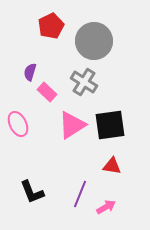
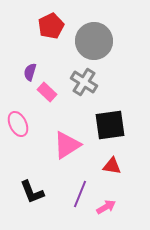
pink triangle: moved 5 px left, 20 px down
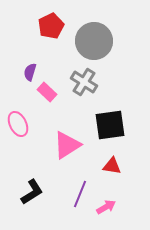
black L-shape: rotated 100 degrees counterclockwise
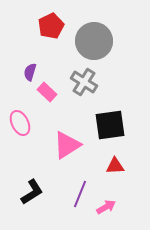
pink ellipse: moved 2 px right, 1 px up
red triangle: moved 3 px right; rotated 12 degrees counterclockwise
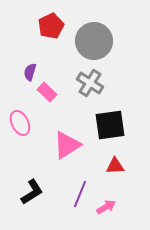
gray cross: moved 6 px right, 1 px down
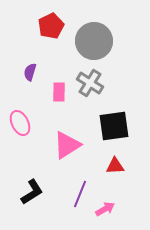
pink rectangle: moved 12 px right; rotated 48 degrees clockwise
black square: moved 4 px right, 1 px down
pink arrow: moved 1 px left, 2 px down
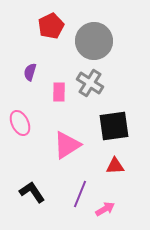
black L-shape: rotated 92 degrees counterclockwise
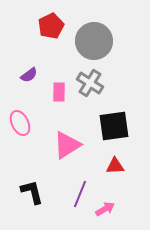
purple semicircle: moved 1 px left, 3 px down; rotated 144 degrees counterclockwise
black L-shape: rotated 20 degrees clockwise
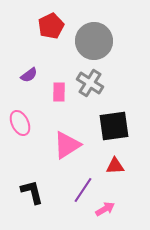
purple line: moved 3 px right, 4 px up; rotated 12 degrees clockwise
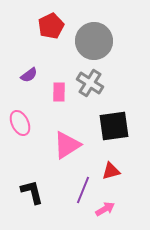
red triangle: moved 4 px left, 5 px down; rotated 12 degrees counterclockwise
purple line: rotated 12 degrees counterclockwise
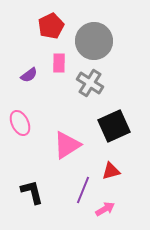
pink rectangle: moved 29 px up
black square: rotated 16 degrees counterclockwise
